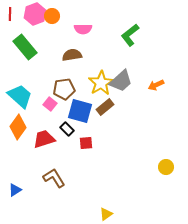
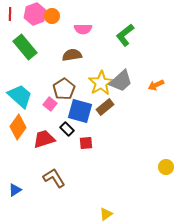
green L-shape: moved 5 px left
brown pentagon: rotated 25 degrees counterclockwise
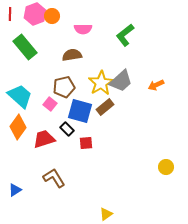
brown pentagon: moved 2 px up; rotated 20 degrees clockwise
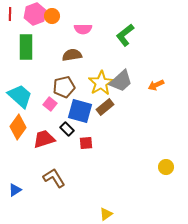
green rectangle: moved 1 px right; rotated 40 degrees clockwise
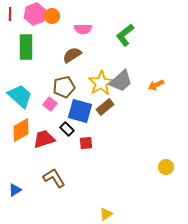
brown semicircle: rotated 24 degrees counterclockwise
orange diamond: moved 3 px right, 3 px down; rotated 25 degrees clockwise
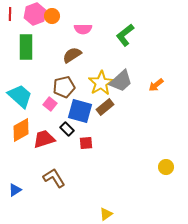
orange arrow: rotated 14 degrees counterclockwise
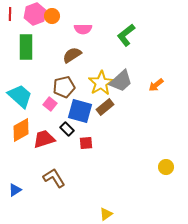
green L-shape: moved 1 px right
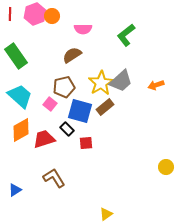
green rectangle: moved 10 px left, 9 px down; rotated 35 degrees counterclockwise
orange arrow: rotated 21 degrees clockwise
